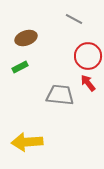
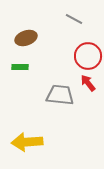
green rectangle: rotated 28 degrees clockwise
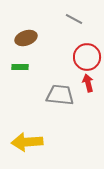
red circle: moved 1 px left, 1 px down
red arrow: rotated 24 degrees clockwise
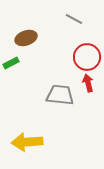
green rectangle: moved 9 px left, 4 px up; rotated 28 degrees counterclockwise
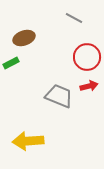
gray line: moved 1 px up
brown ellipse: moved 2 px left
red arrow: moved 1 px right, 3 px down; rotated 90 degrees clockwise
gray trapezoid: moved 1 px left, 1 px down; rotated 16 degrees clockwise
yellow arrow: moved 1 px right, 1 px up
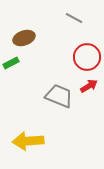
red arrow: rotated 18 degrees counterclockwise
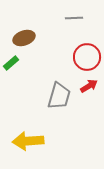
gray line: rotated 30 degrees counterclockwise
green rectangle: rotated 14 degrees counterclockwise
gray trapezoid: rotated 84 degrees clockwise
